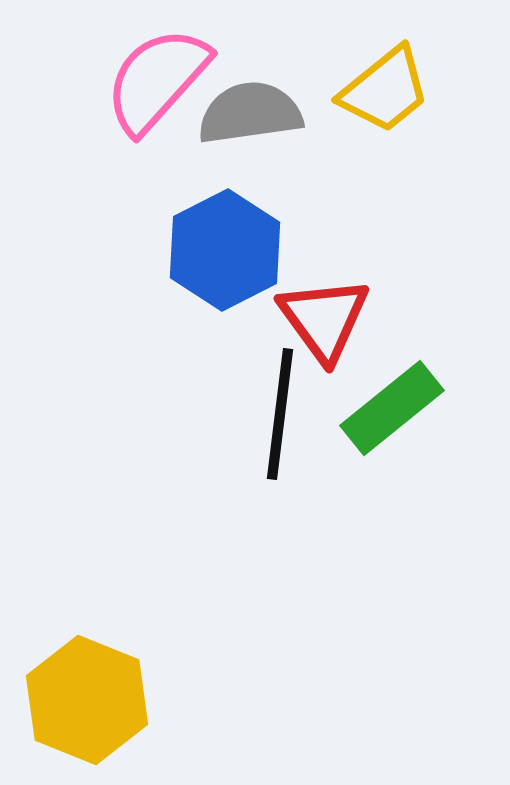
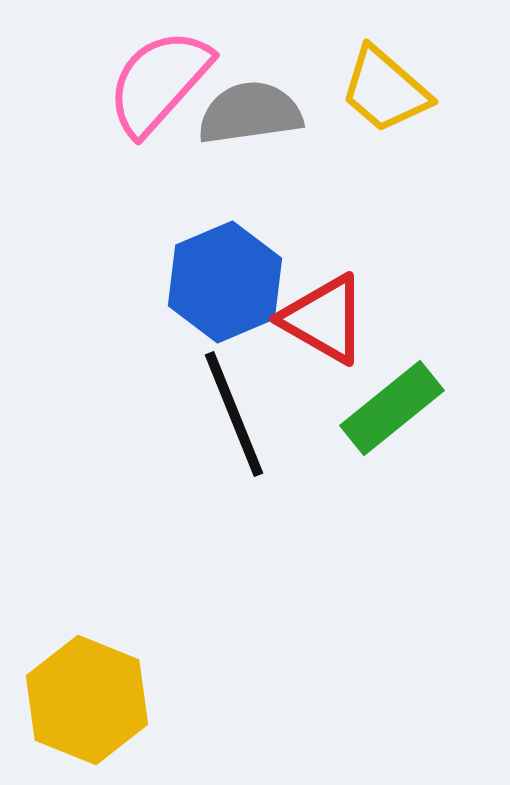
pink semicircle: moved 2 px right, 2 px down
yellow trapezoid: rotated 80 degrees clockwise
blue hexagon: moved 32 px down; rotated 4 degrees clockwise
red triangle: rotated 24 degrees counterclockwise
black line: moved 46 px left; rotated 29 degrees counterclockwise
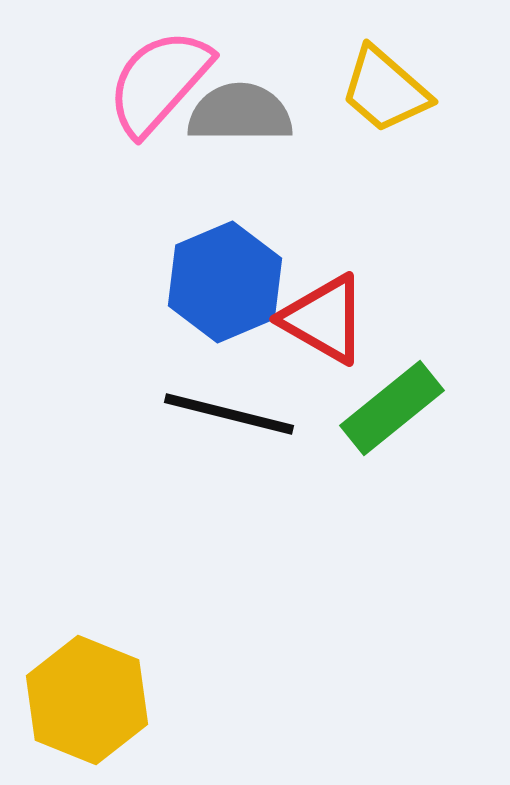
gray semicircle: moved 10 px left; rotated 8 degrees clockwise
black line: moved 5 px left; rotated 54 degrees counterclockwise
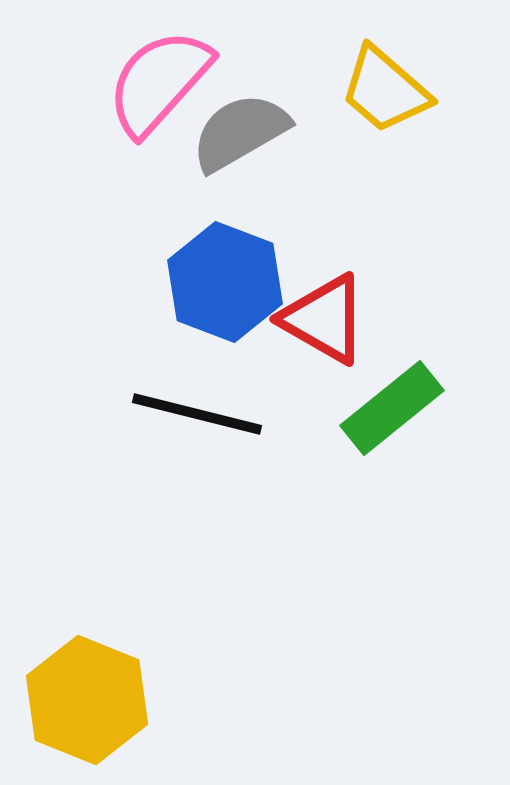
gray semicircle: moved 19 px down; rotated 30 degrees counterclockwise
blue hexagon: rotated 16 degrees counterclockwise
black line: moved 32 px left
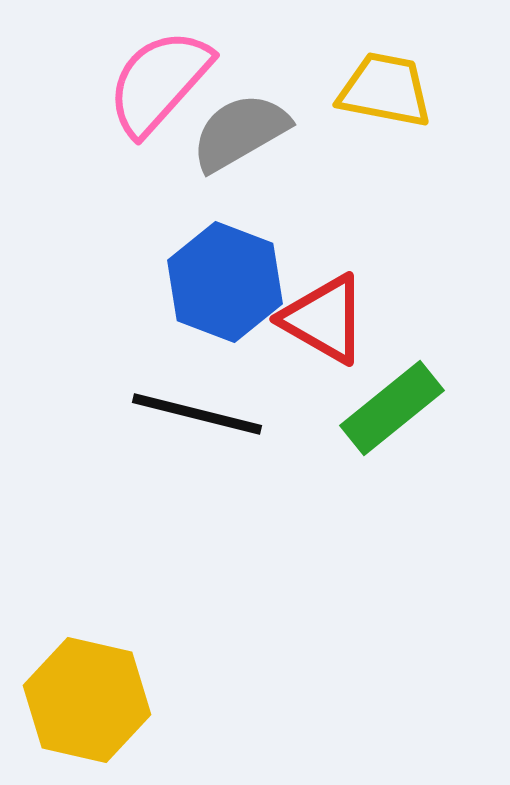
yellow trapezoid: rotated 150 degrees clockwise
yellow hexagon: rotated 9 degrees counterclockwise
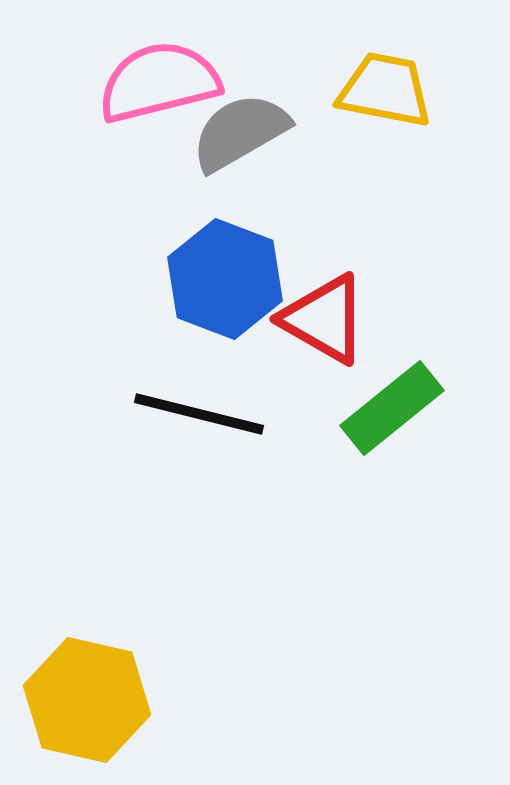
pink semicircle: rotated 34 degrees clockwise
blue hexagon: moved 3 px up
black line: moved 2 px right
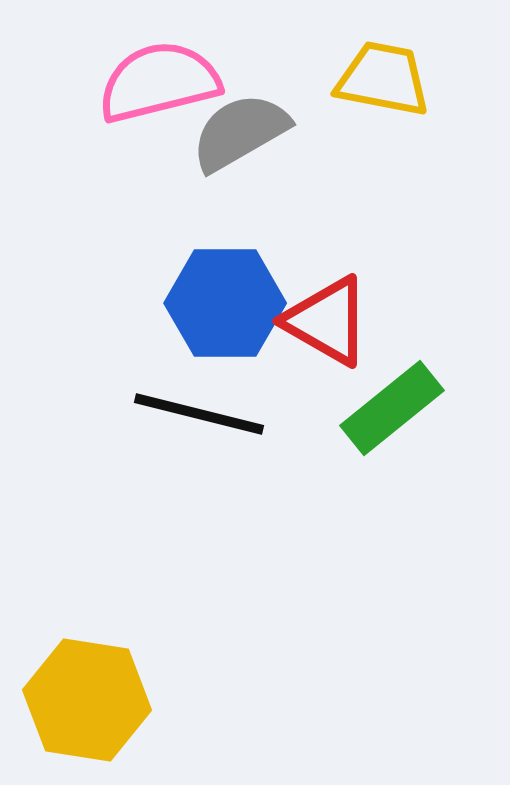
yellow trapezoid: moved 2 px left, 11 px up
blue hexagon: moved 24 px down; rotated 21 degrees counterclockwise
red triangle: moved 3 px right, 2 px down
yellow hexagon: rotated 4 degrees counterclockwise
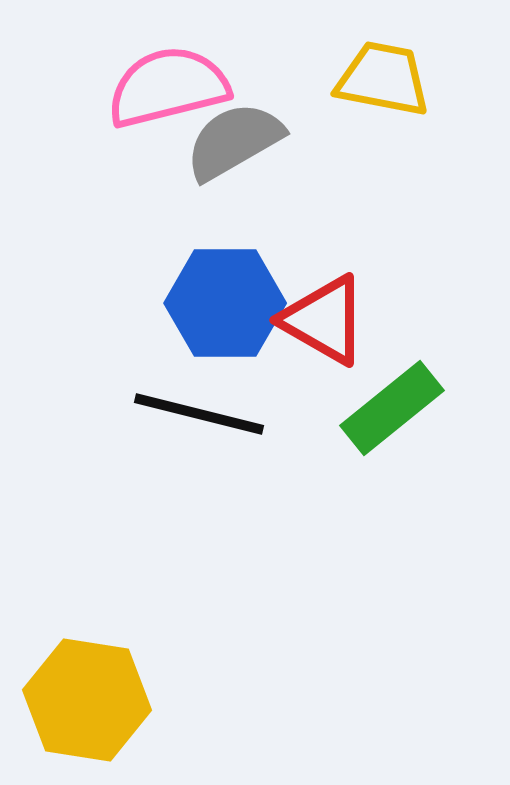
pink semicircle: moved 9 px right, 5 px down
gray semicircle: moved 6 px left, 9 px down
red triangle: moved 3 px left, 1 px up
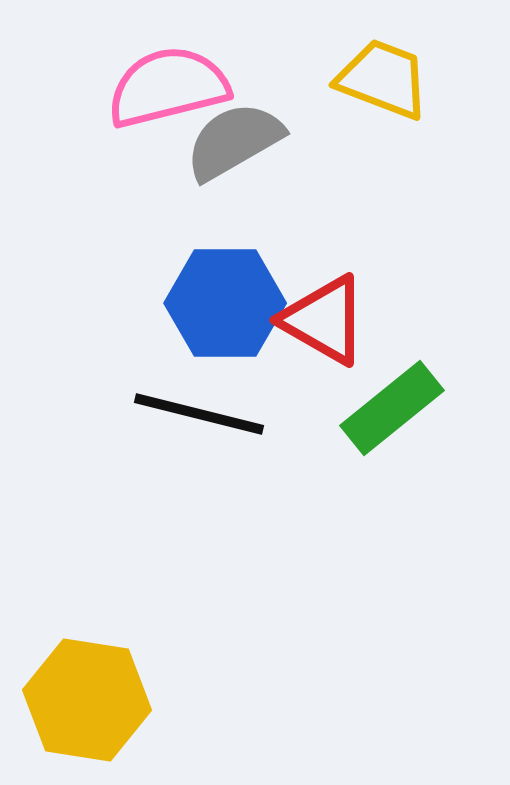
yellow trapezoid: rotated 10 degrees clockwise
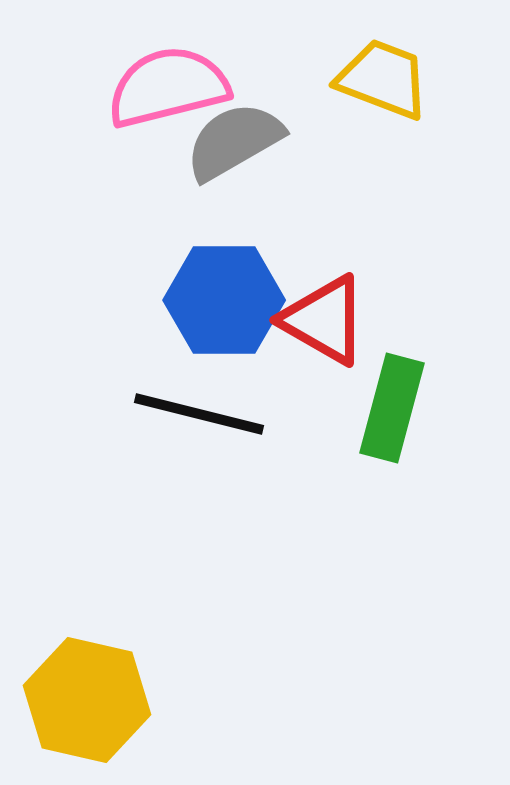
blue hexagon: moved 1 px left, 3 px up
green rectangle: rotated 36 degrees counterclockwise
yellow hexagon: rotated 4 degrees clockwise
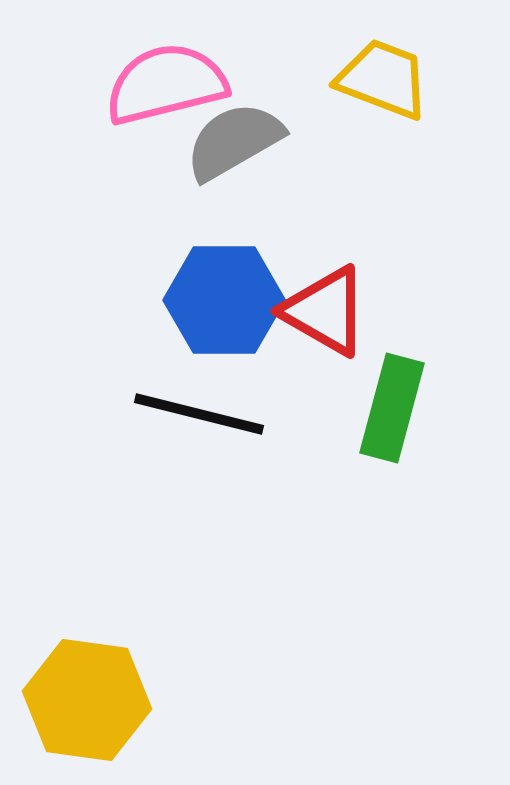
pink semicircle: moved 2 px left, 3 px up
red triangle: moved 1 px right, 9 px up
yellow hexagon: rotated 5 degrees counterclockwise
